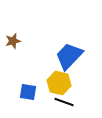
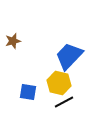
black line: rotated 48 degrees counterclockwise
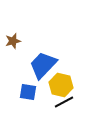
blue trapezoid: moved 26 px left, 9 px down
yellow hexagon: moved 2 px right, 2 px down
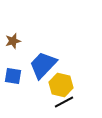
blue square: moved 15 px left, 16 px up
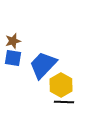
blue square: moved 18 px up
yellow hexagon: rotated 15 degrees clockwise
black line: rotated 30 degrees clockwise
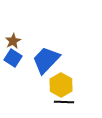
brown star: rotated 14 degrees counterclockwise
blue square: rotated 24 degrees clockwise
blue trapezoid: moved 3 px right, 5 px up
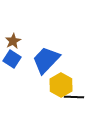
blue square: moved 1 px left, 1 px down
black line: moved 10 px right, 5 px up
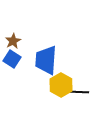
blue trapezoid: rotated 40 degrees counterclockwise
black line: moved 5 px right, 5 px up
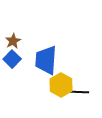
blue square: rotated 12 degrees clockwise
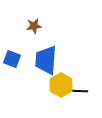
brown star: moved 21 px right, 15 px up; rotated 21 degrees clockwise
blue square: rotated 24 degrees counterclockwise
black line: moved 1 px left, 1 px up
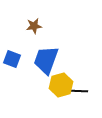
blue trapezoid: rotated 16 degrees clockwise
yellow hexagon: rotated 15 degrees clockwise
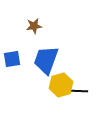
blue square: rotated 30 degrees counterclockwise
